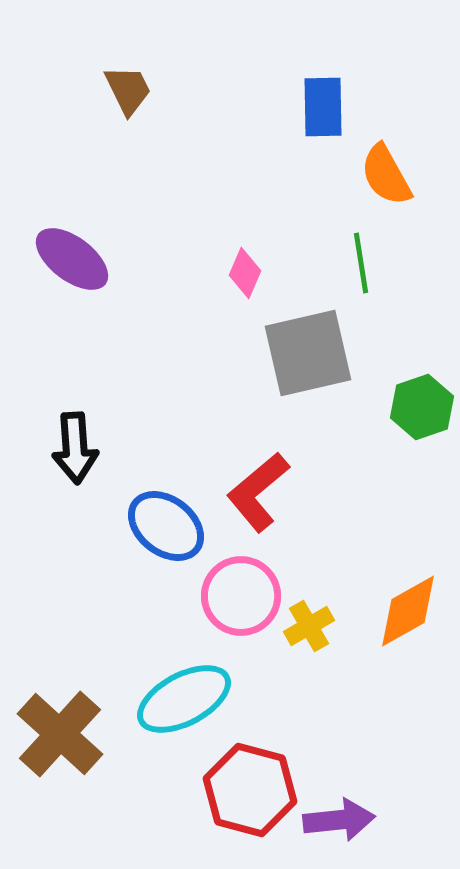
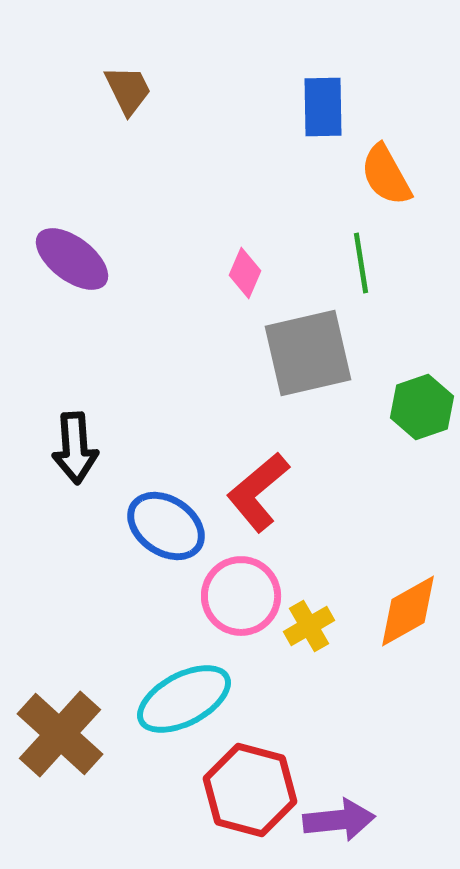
blue ellipse: rotated 4 degrees counterclockwise
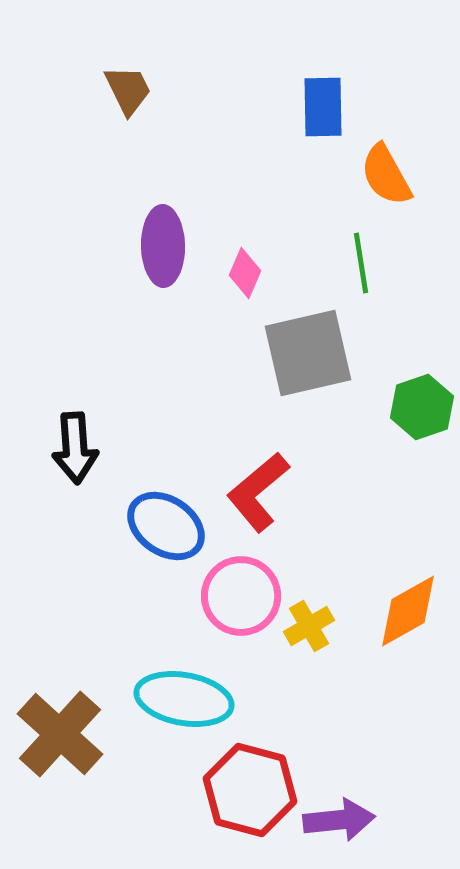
purple ellipse: moved 91 px right, 13 px up; rotated 52 degrees clockwise
cyan ellipse: rotated 38 degrees clockwise
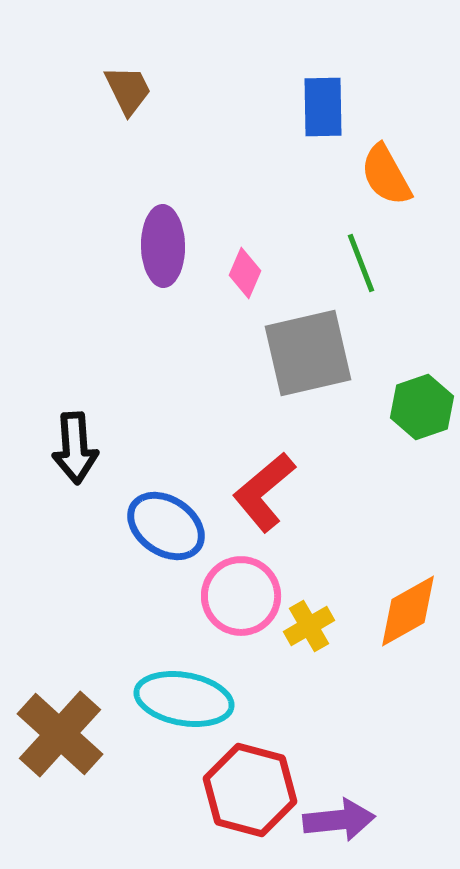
green line: rotated 12 degrees counterclockwise
red L-shape: moved 6 px right
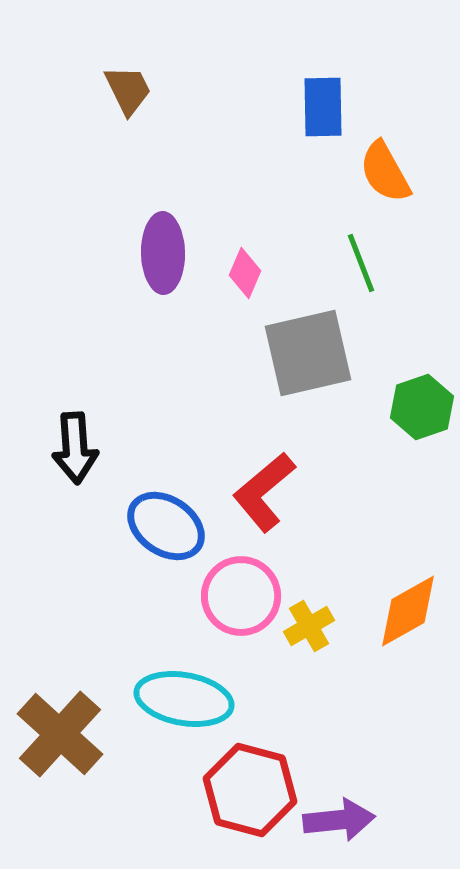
orange semicircle: moved 1 px left, 3 px up
purple ellipse: moved 7 px down
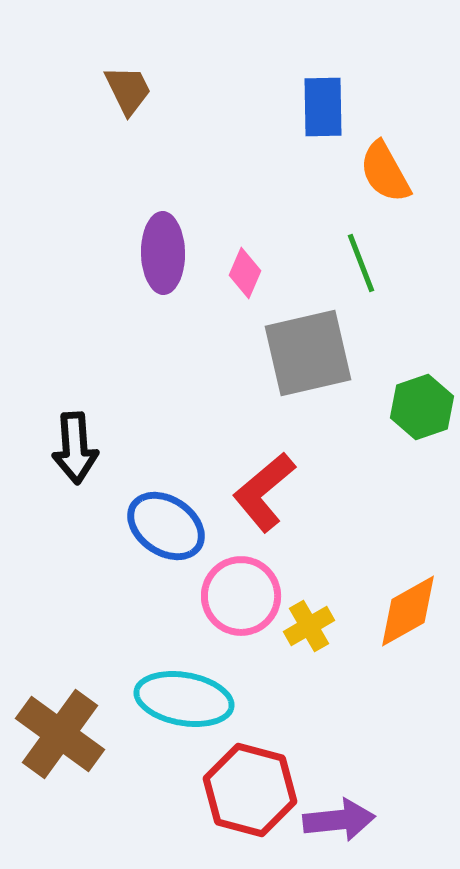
brown cross: rotated 6 degrees counterclockwise
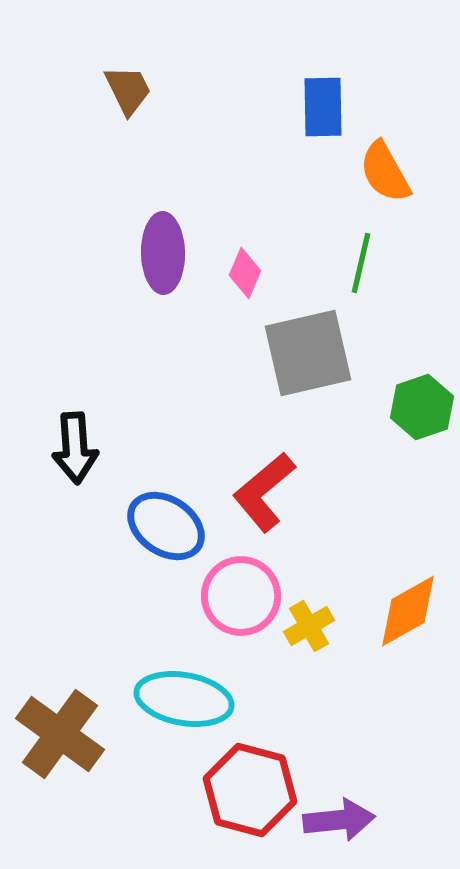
green line: rotated 34 degrees clockwise
